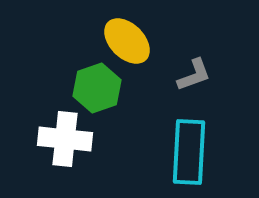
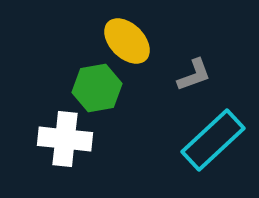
green hexagon: rotated 9 degrees clockwise
cyan rectangle: moved 24 px right, 12 px up; rotated 44 degrees clockwise
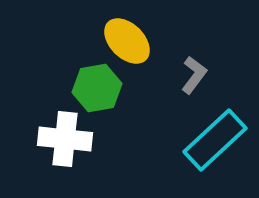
gray L-shape: rotated 33 degrees counterclockwise
cyan rectangle: moved 2 px right
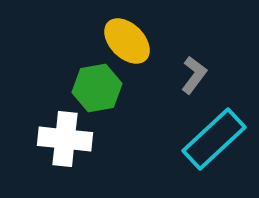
cyan rectangle: moved 1 px left, 1 px up
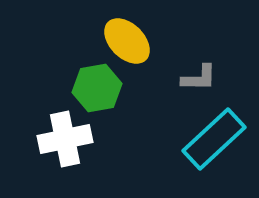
gray L-shape: moved 5 px right, 3 px down; rotated 54 degrees clockwise
white cross: rotated 18 degrees counterclockwise
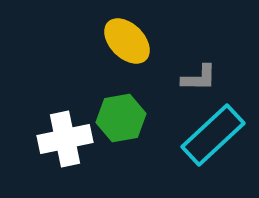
green hexagon: moved 24 px right, 30 px down
cyan rectangle: moved 1 px left, 4 px up
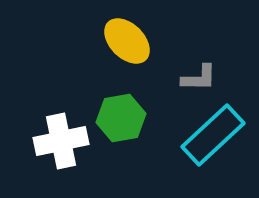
white cross: moved 4 px left, 2 px down
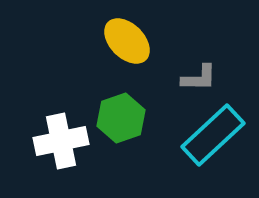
green hexagon: rotated 9 degrees counterclockwise
